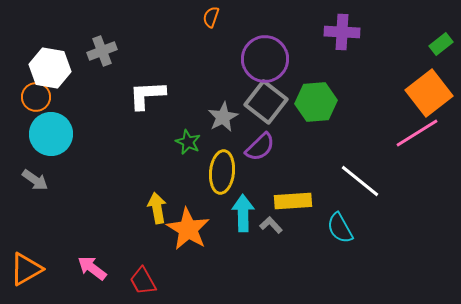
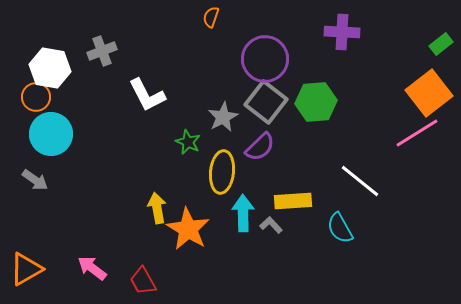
white L-shape: rotated 114 degrees counterclockwise
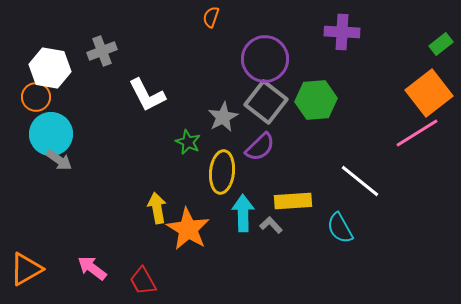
green hexagon: moved 2 px up
gray arrow: moved 24 px right, 20 px up
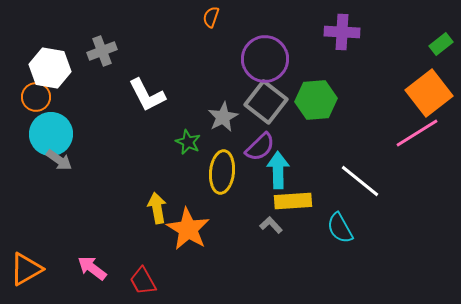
cyan arrow: moved 35 px right, 43 px up
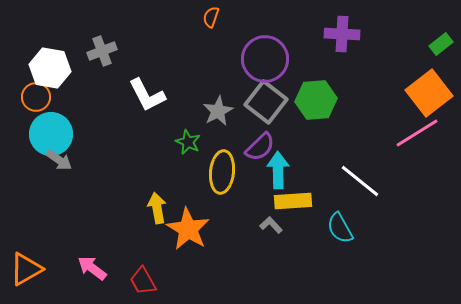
purple cross: moved 2 px down
gray star: moved 5 px left, 6 px up
